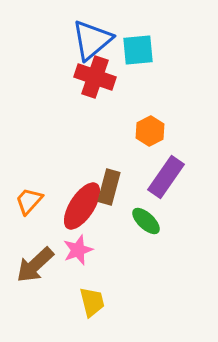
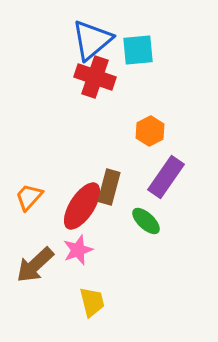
orange trapezoid: moved 4 px up
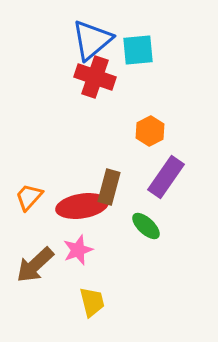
red ellipse: rotated 48 degrees clockwise
green ellipse: moved 5 px down
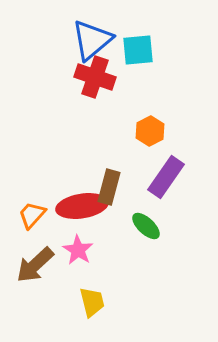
orange trapezoid: moved 3 px right, 18 px down
pink star: rotated 20 degrees counterclockwise
